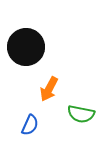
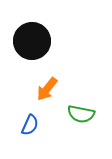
black circle: moved 6 px right, 6 px up
orange arrow: moved 2 px left; rotated 10 degrees clockwise
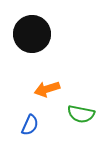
black circle: moved 7 px up
orange arrow: rotated 35 degrees clockwise
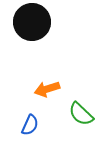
black circle: moved 12 px up
green semicircle: rotated 32 degrees clockwise
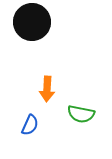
orange arrow: rotated 70 degrees counterclockwise
green semicircle: rotated 32 degrees counterclockwise
